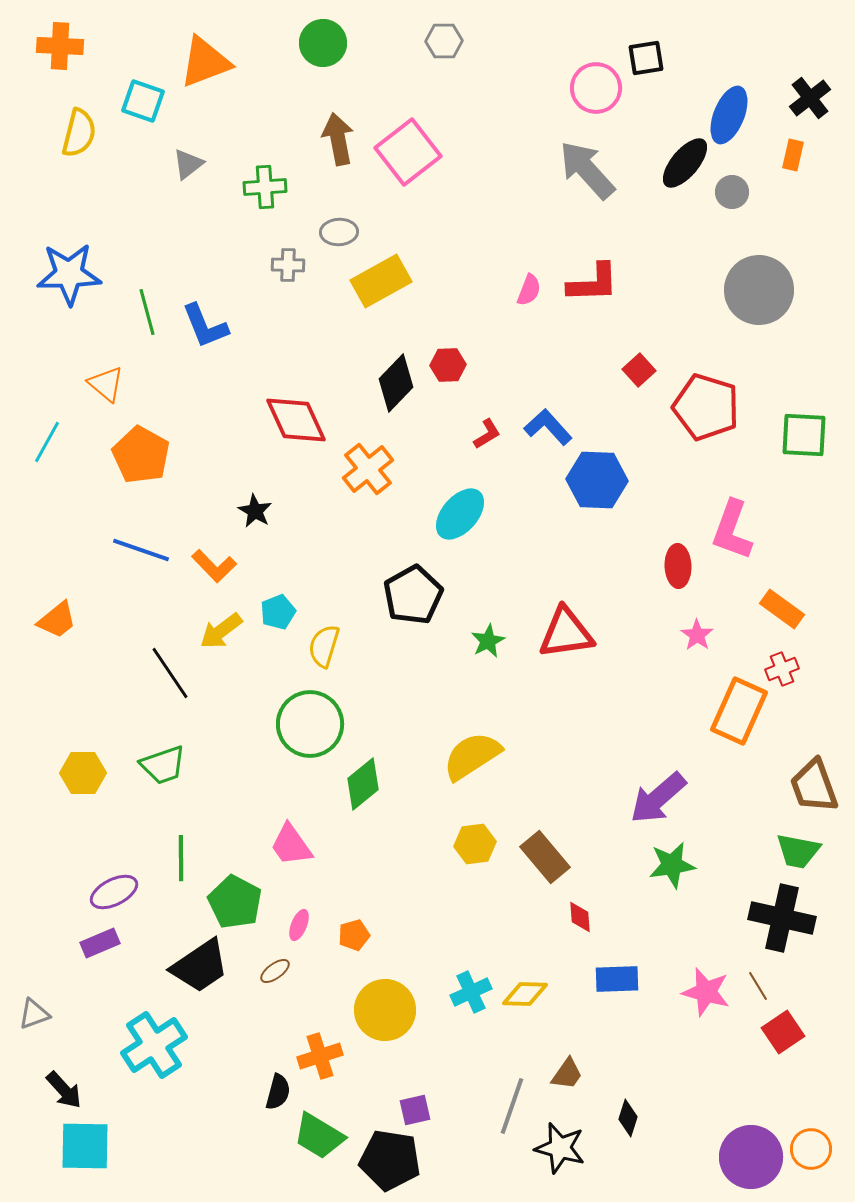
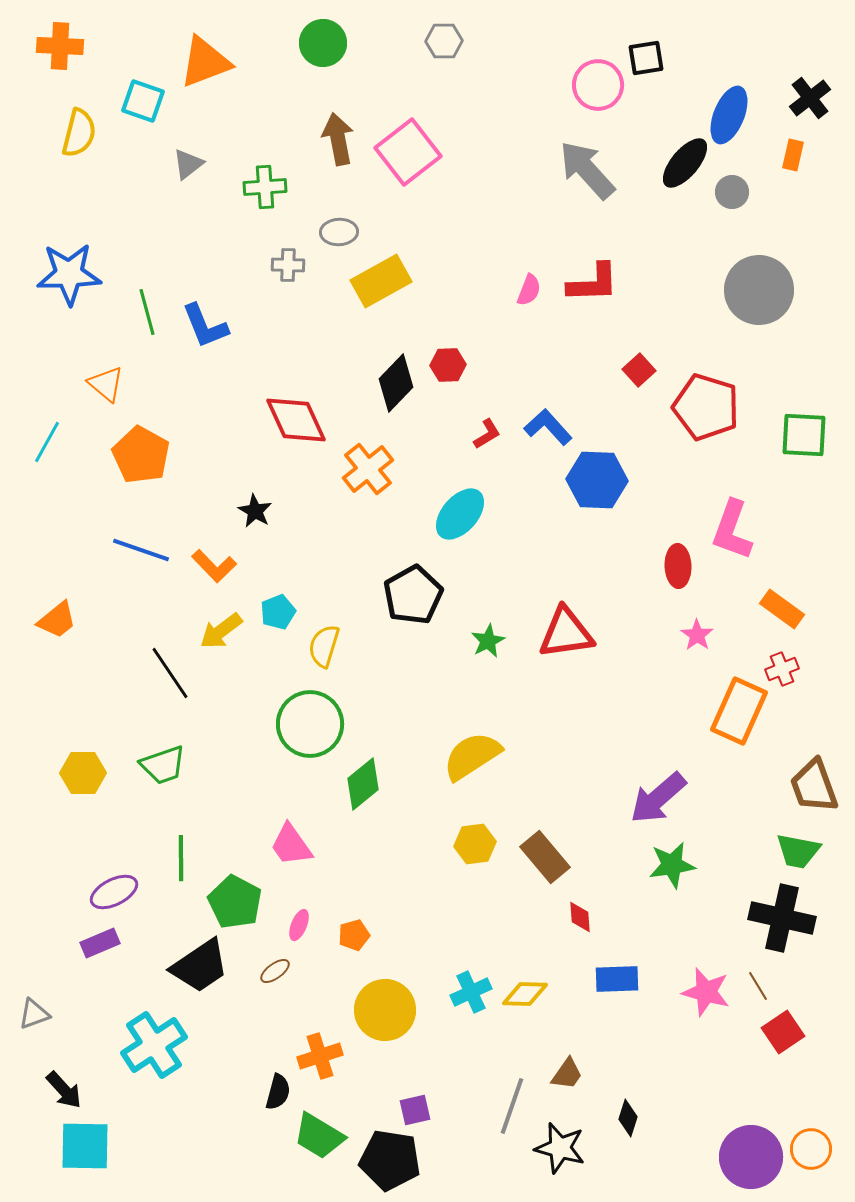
pink circle at (596, 88): moved 2 px right, 3 px up
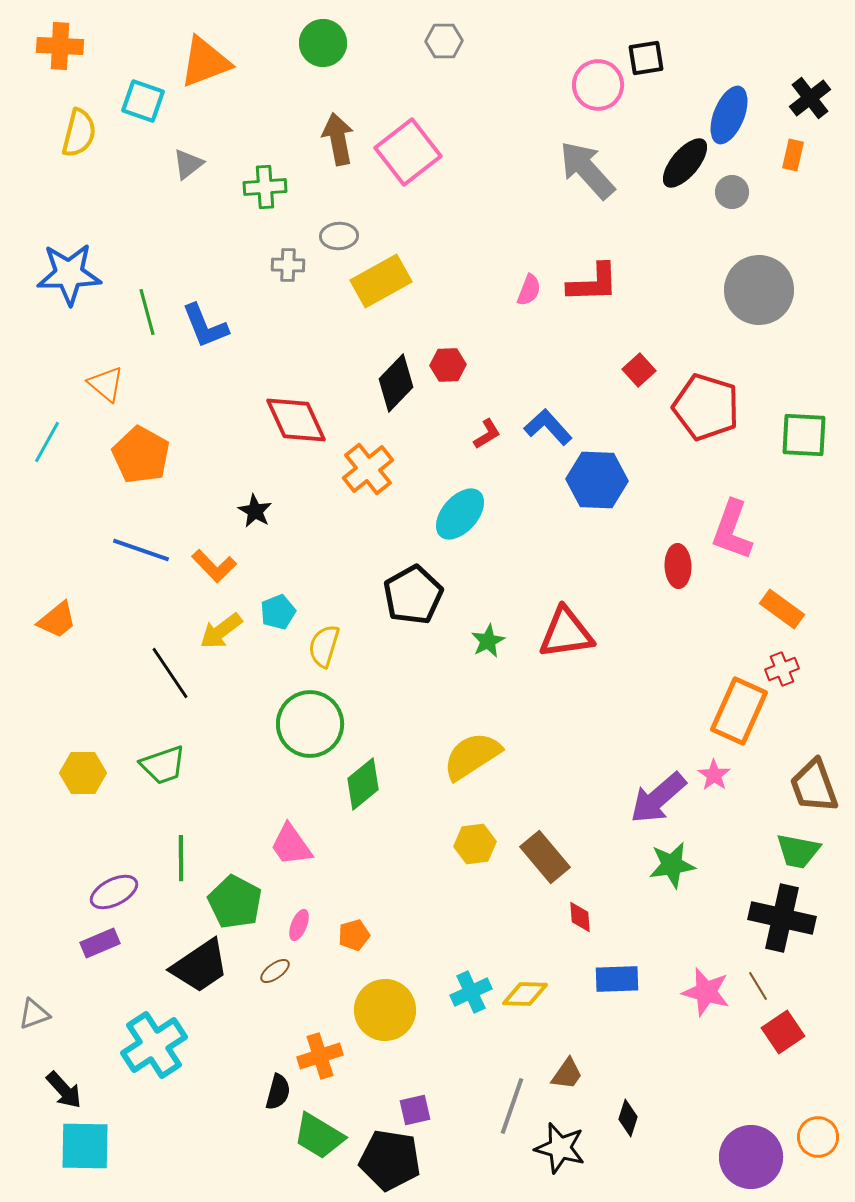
gray ellipse at (339, 232): moved 4 px down
pink star at (697, 635): moved 17 px right, 140 px down
orange circle at (811, 1149): moved 7 px right, 12 px up
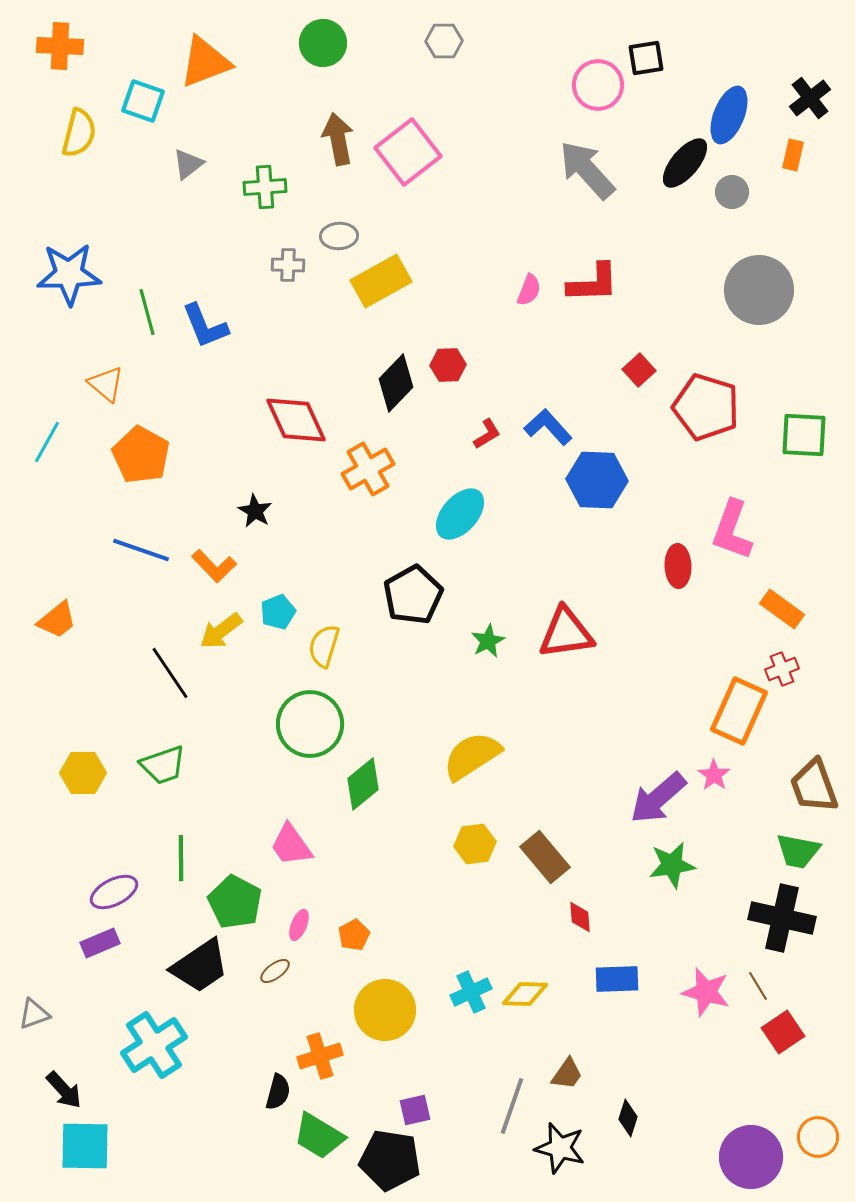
orange cross at (368, 469): rotated 9 degrees clockwise
orange pentagon at (354, 935): rotated 12 degrees counterclockwise
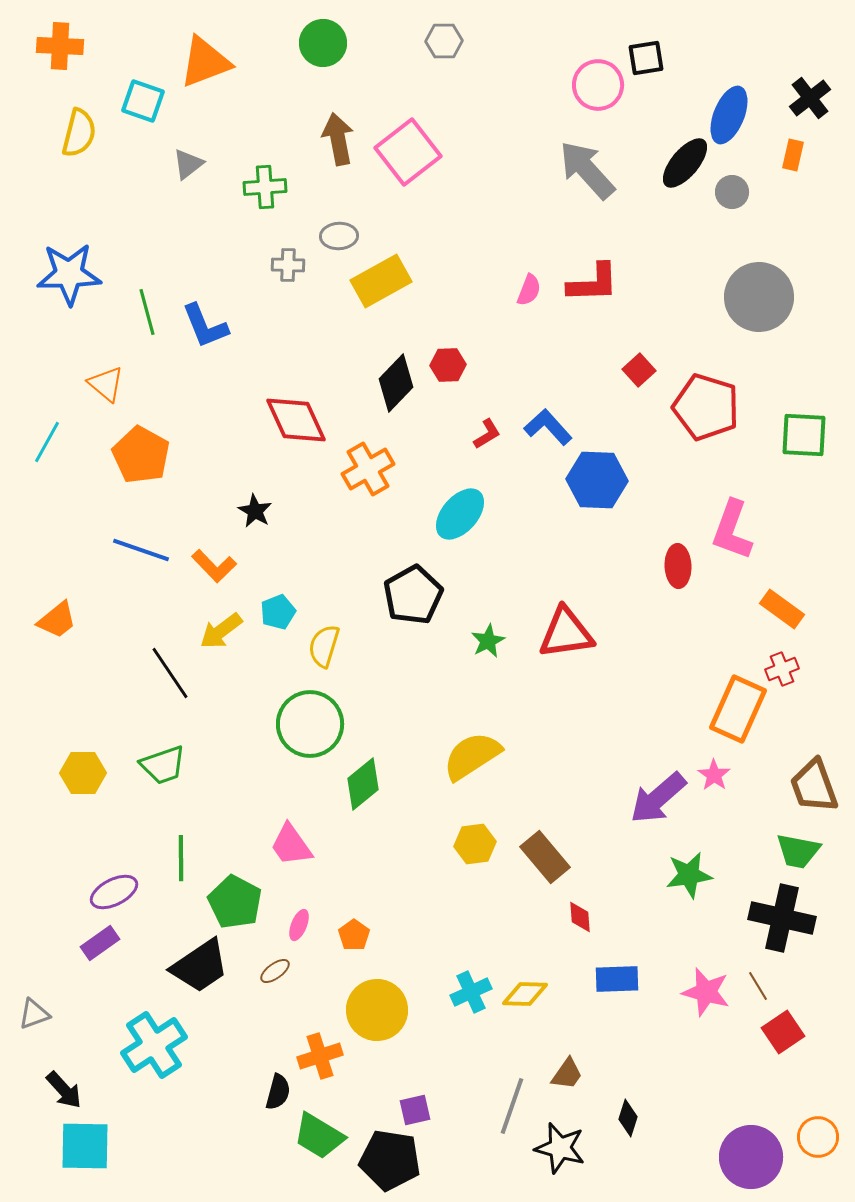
gray circle at (759, 290): moved 7 px down
orange rectangle at (739, 711): moved 1 px left, 2 px up
green star at (672, 865): moved 17 px right, 10 px down
orange pentagon at (354, 935): rotated 8 degrees counterclockwise
purple rectangle at (100, 943): rotated 12 degrees counterclockwise
yellow circle at (385, 1010): moved 8 px left
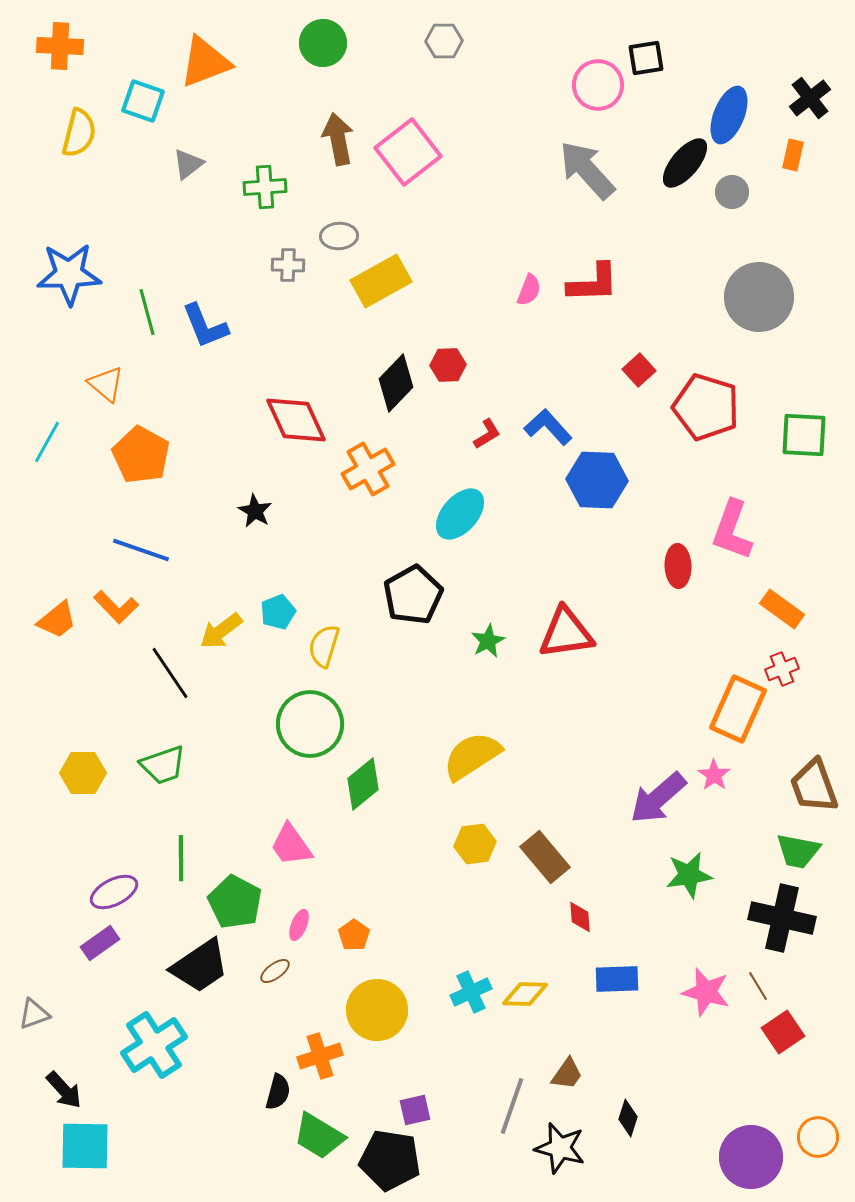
orange L-shape at (214, 566): moved 98 px left, 41 px down
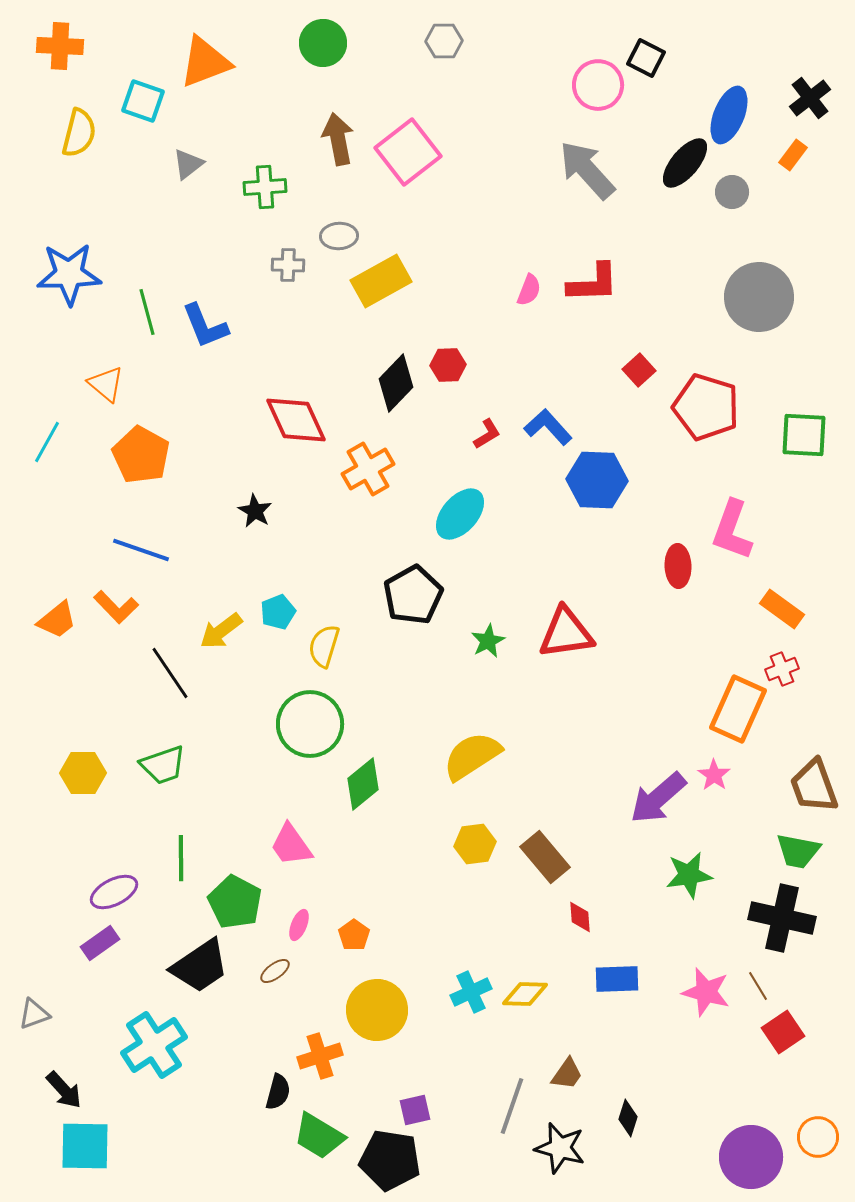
black square at (646, 58): rotated 36 degrees clockwise
orange rectangle at (793, 155): rotated 24 degrees clockwise
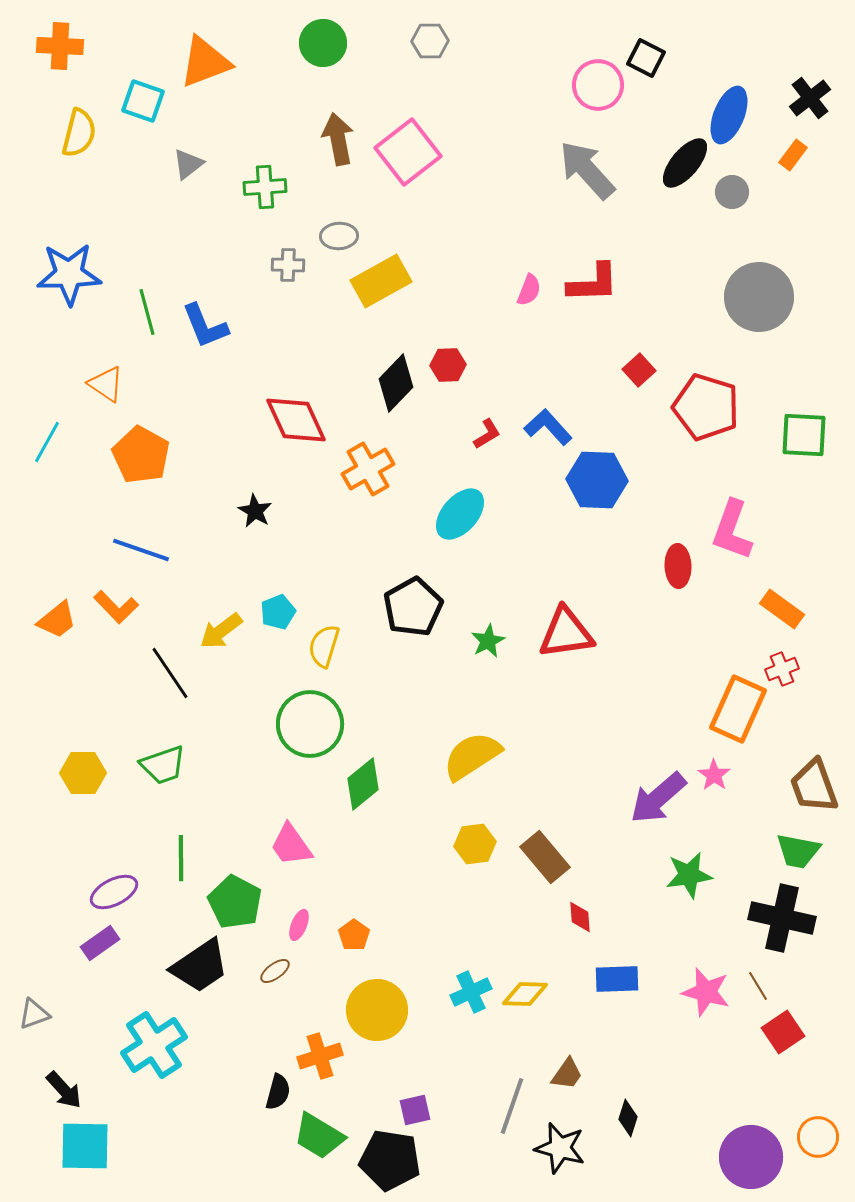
gray hexagon at (444, 41): moved 14 px left
orange triangle at (106, 384): rotated 6 degrees counterclockwise
black pentagon at (413, 595): moved 12 px down
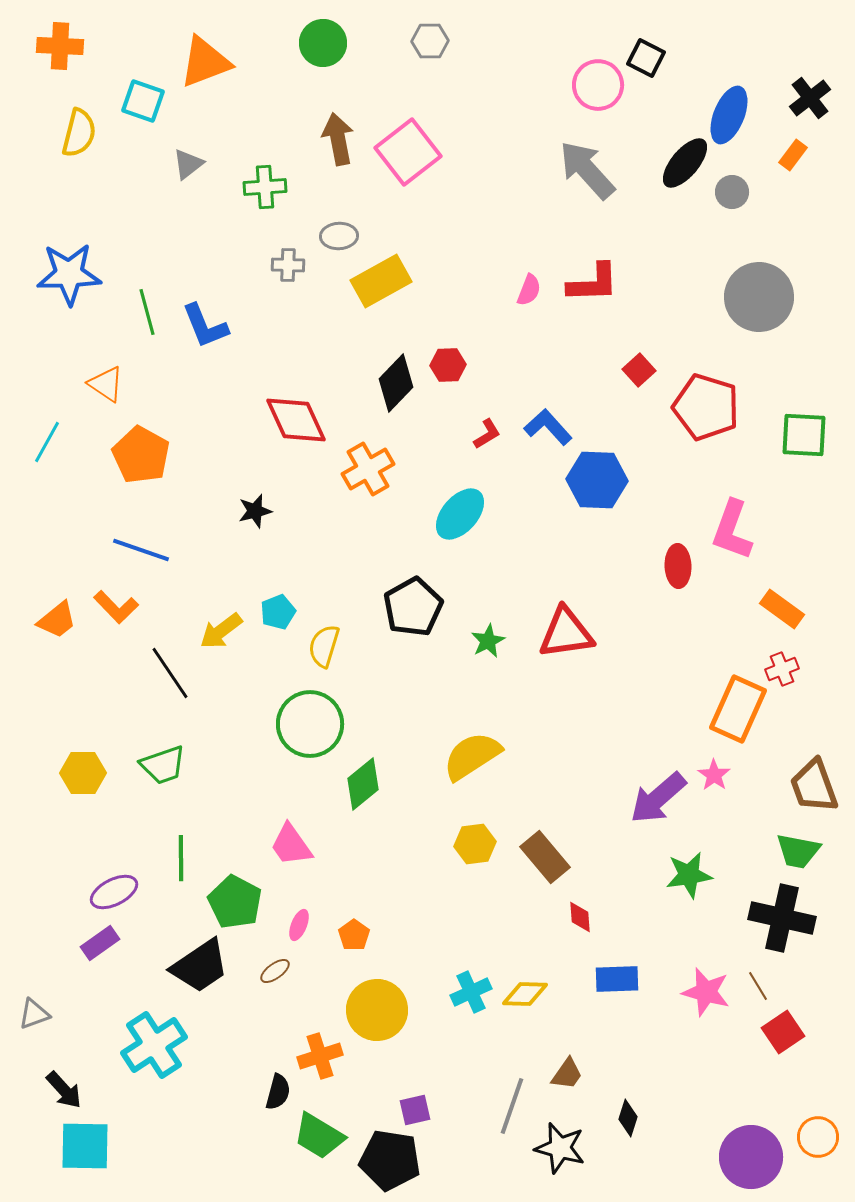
black star at (255, 511): rotated 28 degrees clockwise
